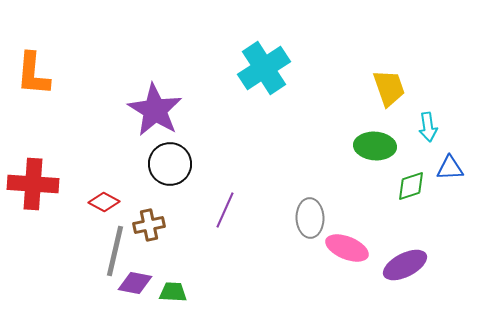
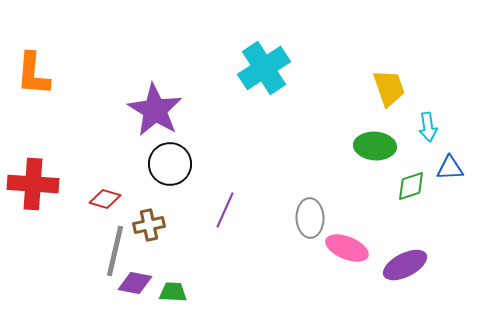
red diamond: moved 1 px right, 3 px up; rotated 12 degrees counterclockwise
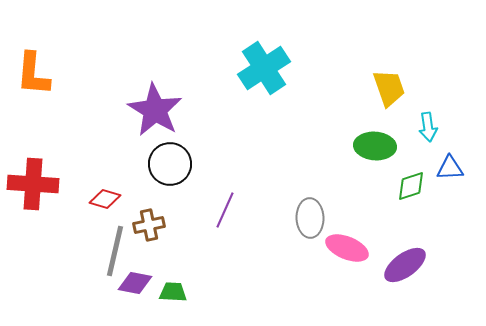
purple ellipse: rotated 9 degrees counterclockwise
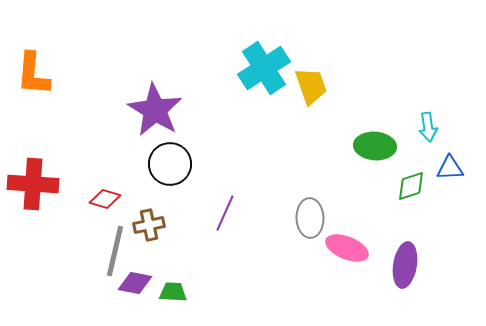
yellow trapezoid: moved 78 px left, 2 px up
purple line: moved 3 px down
purple ellipse: rotated 45 degrees counterclockwise
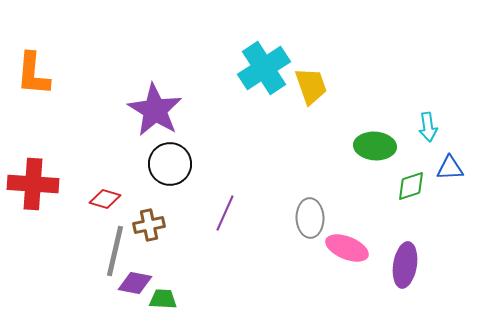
green trapezoid: moved 10 px left, 7 px down
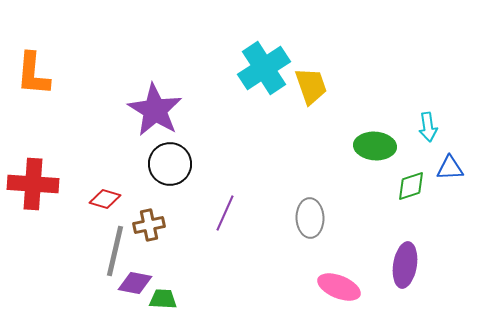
pink ellipse: moved 8 px left, 39 px down
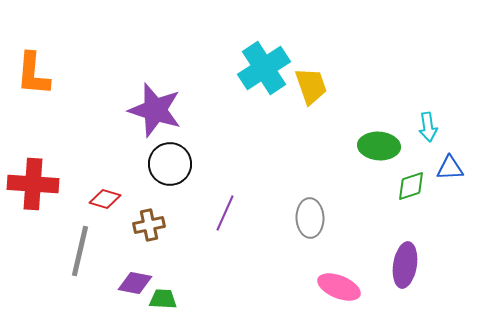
purple star: rotated 14 degrees counterclockwise
green ellipse: moved 4 px right
gray line: moved 35 px left
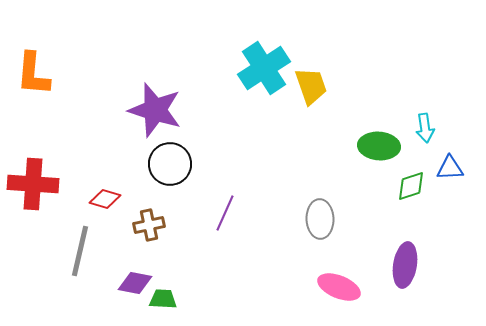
cyan arrow: moved 3 px left, 1 px down
gray ellipse: moved 10 px right, 1 px down
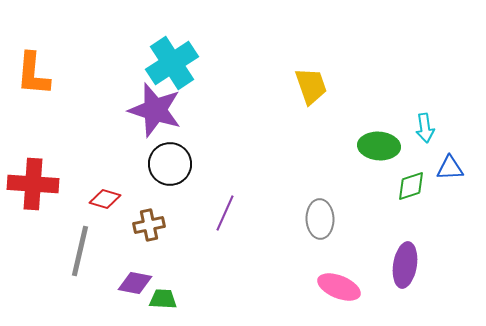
cyan cross: moved 92 px left, 5 px up
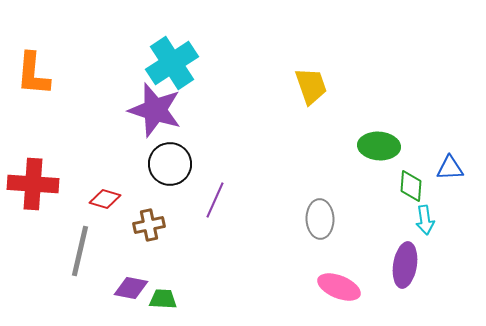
cyan arrow: moved 92 px down
green diamond: rotated 68 degrees counterclockwise
purple line: moved 10 px left, 13 px up
purple diamond: moved 4 px left, 5 px down
